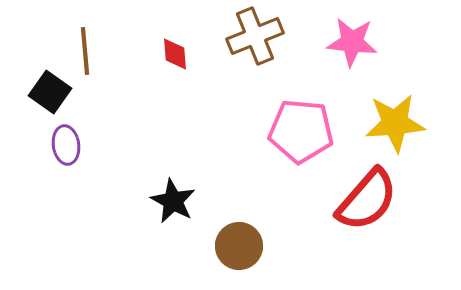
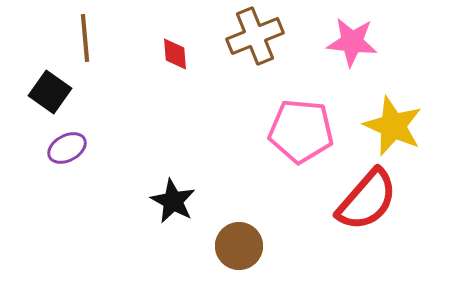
brown line: moved 13 px up
yellow star: moved 2 px left, 3 px down; rotated 28 degrees clockwise
purple ellipse: moved 1 px right, 3 px down; rotated 69 degrees clockwise
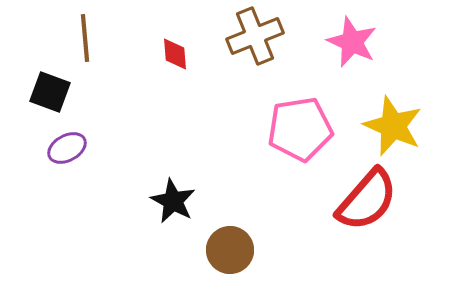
pink star: rotated 18 degrees clockwise
black square: rotated 15 degrees counterclockwise
pink pentagon: moved 1 px left, 2 px up; rotated 14 degrees counterclockwise
brown circle: moved 9 px left, 4 px down
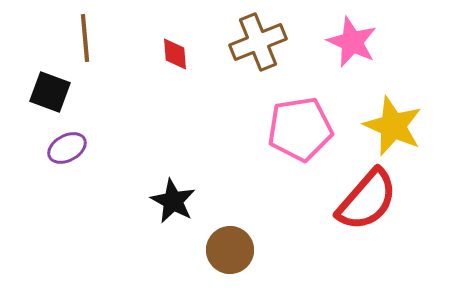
brown cross: moved 3 px right, 6 px down
